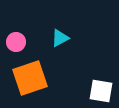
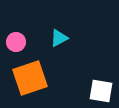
cyan triangle: moved 1 px left
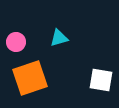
cyan triangle: rotated 12 degrees clockwise
white square: moved 11 px up
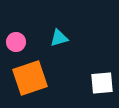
white square: moved 1 px right, 3 px down; rotated 15 degrees counterclockwise
